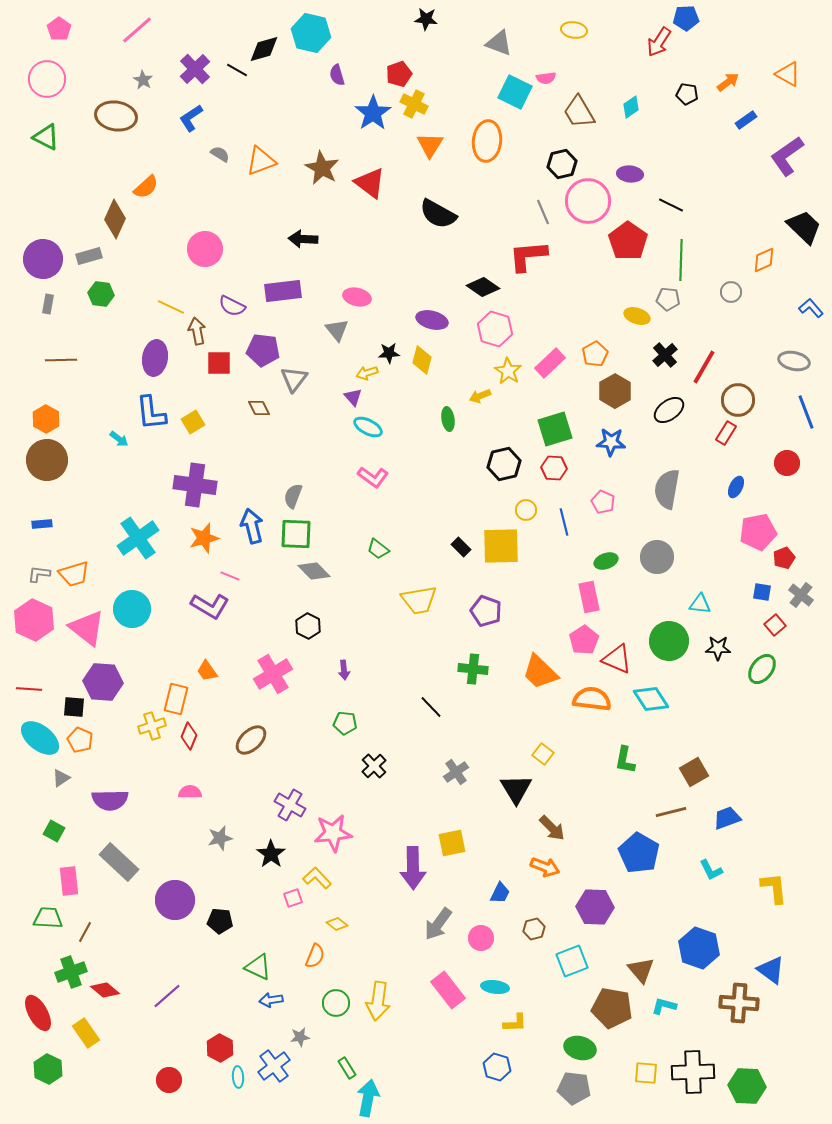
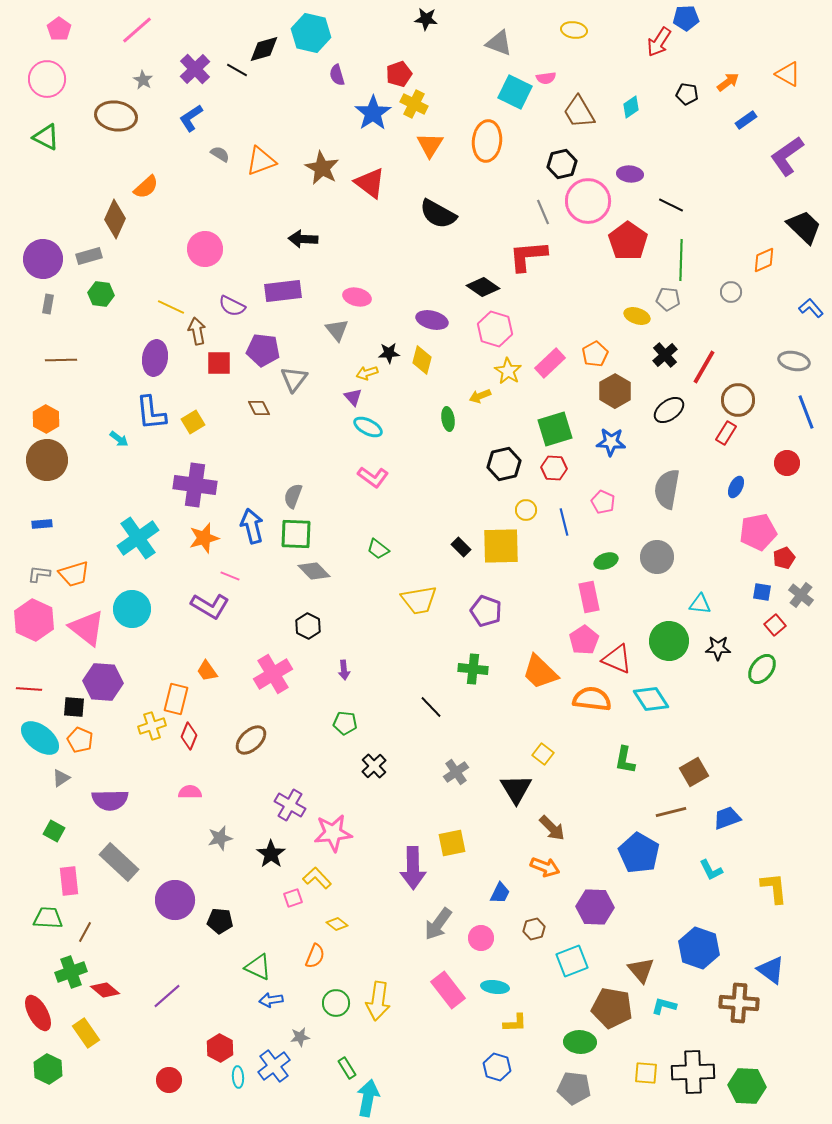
green ellipse at (580, 1048): moved 6 px up; rotated 12 degrees counterclockwise
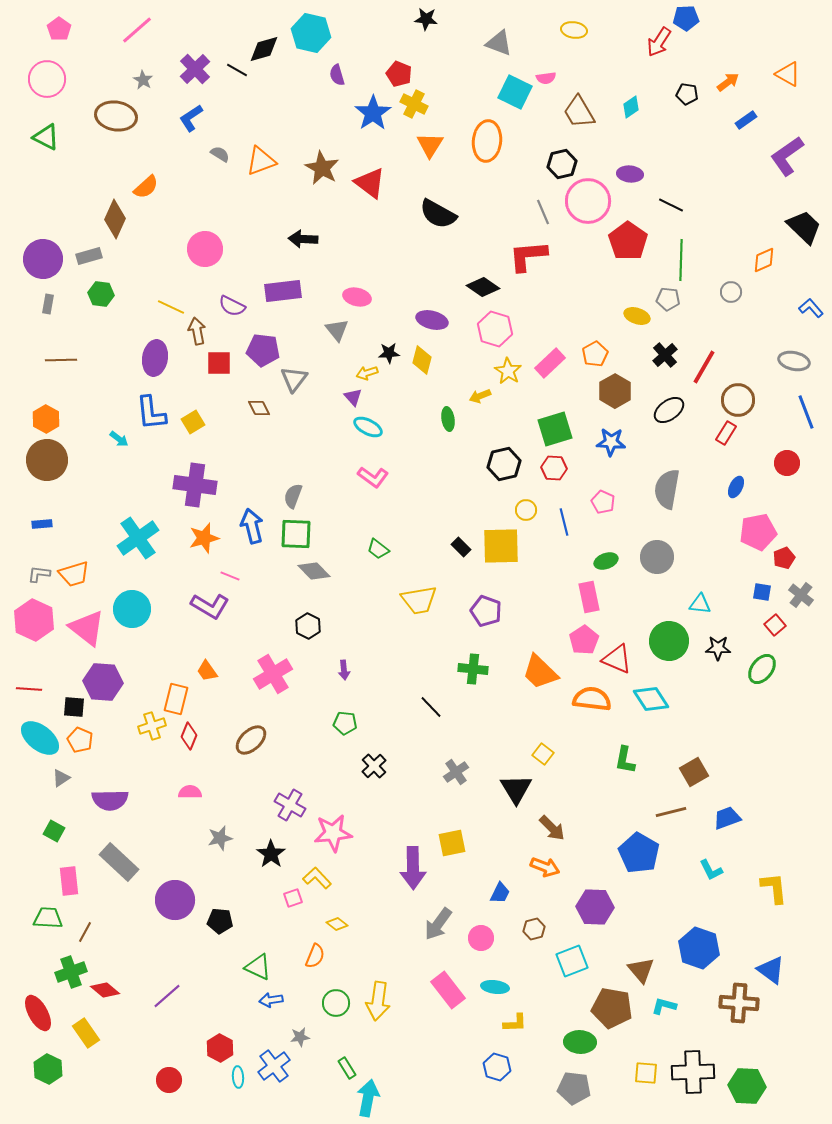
red pentagon at (399, 74): rotated 30 degrees counterclockwise
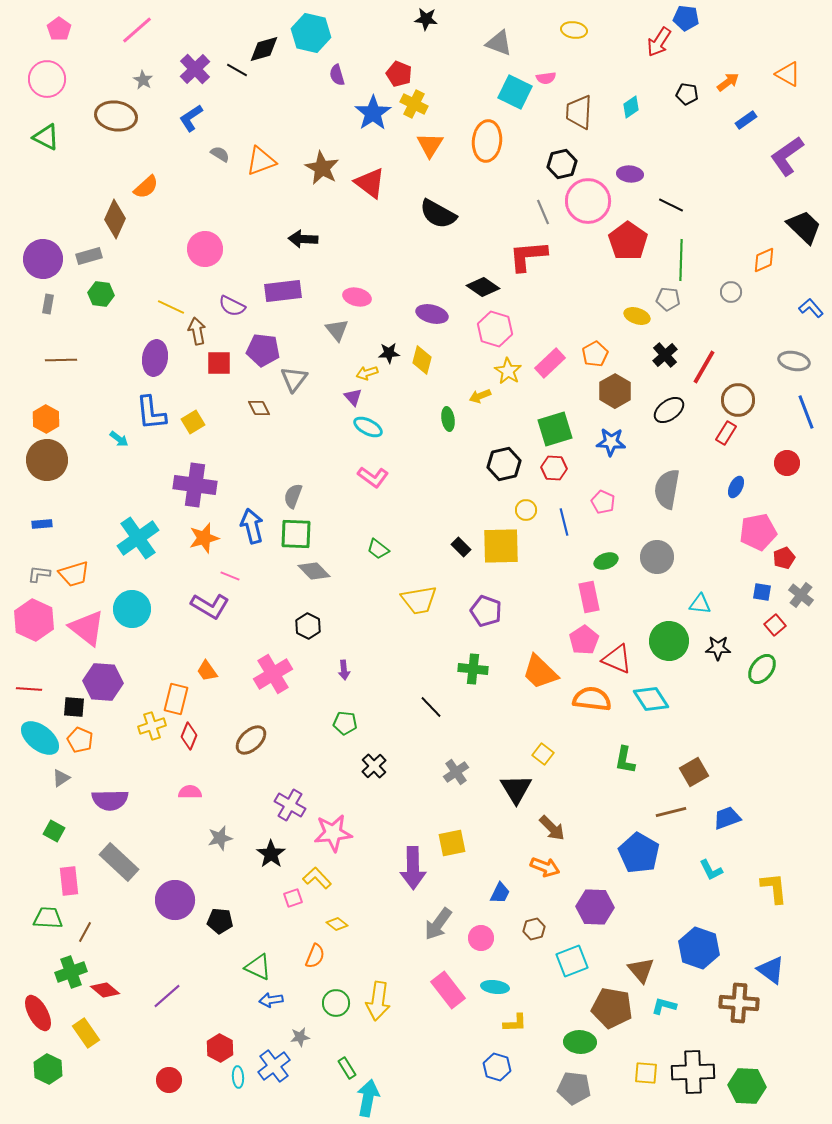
blue pentagon at (686, 18): rotated 10 degrees clockwise
brown trapezoid at (579, 112): rotated 33 degrees clockwise
purple ellipse at (432, 320): moved 6 px up
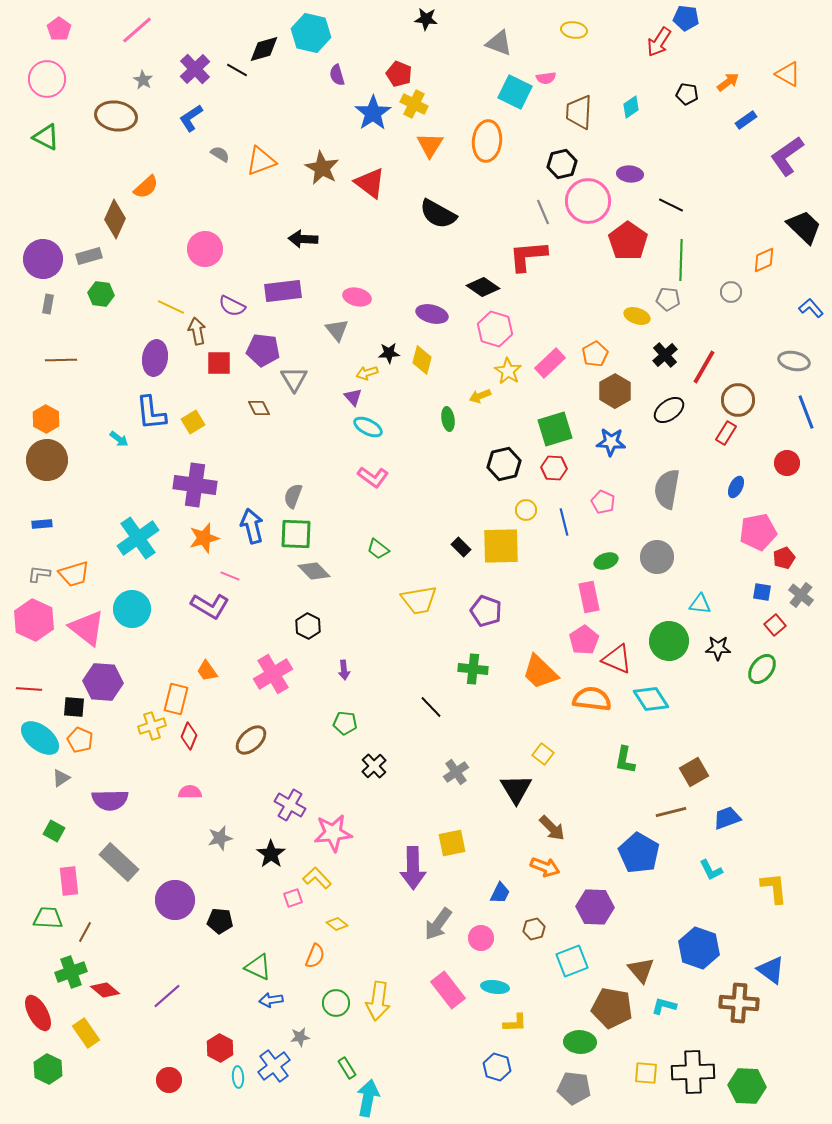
gray triangle at (294, 379): rotated 8 degrees counterclockwise
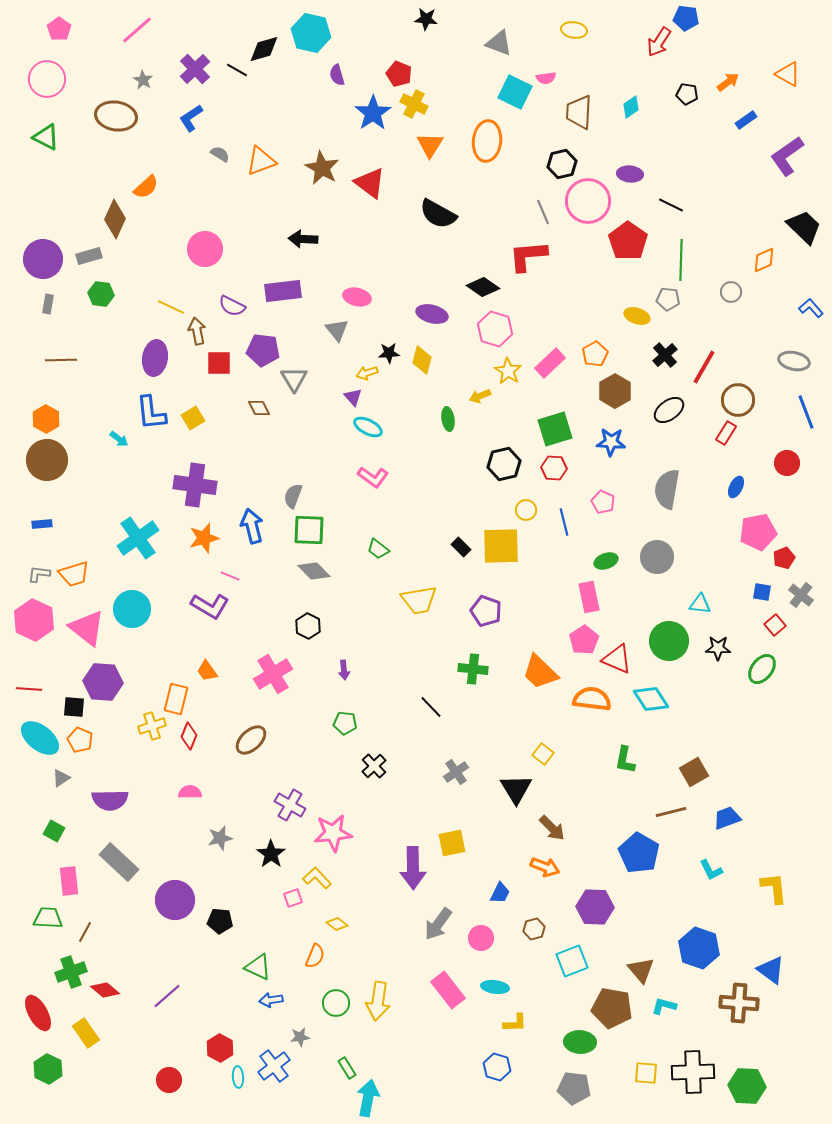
yellow square at (193, 422): moved 4 px up
green square at (296, 534): moved 13 px right, 4 px up
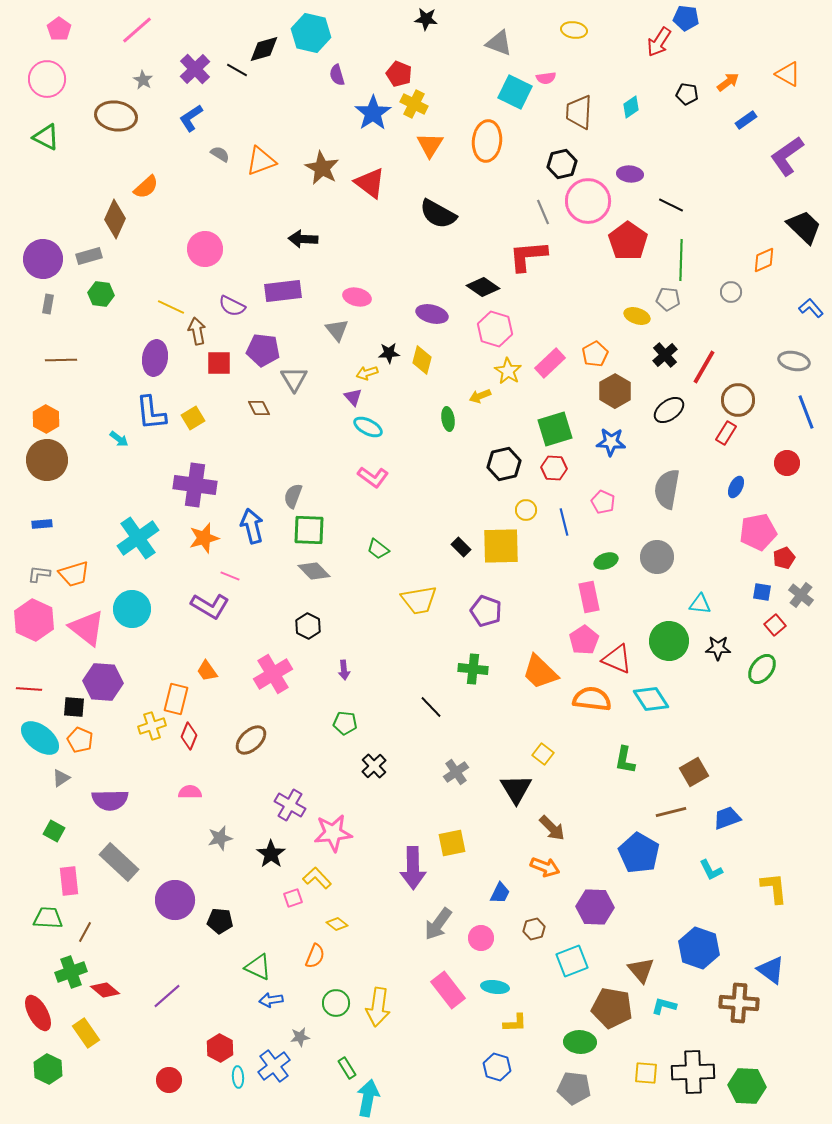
yellow arrow at (378, 1001): moved 6 px down
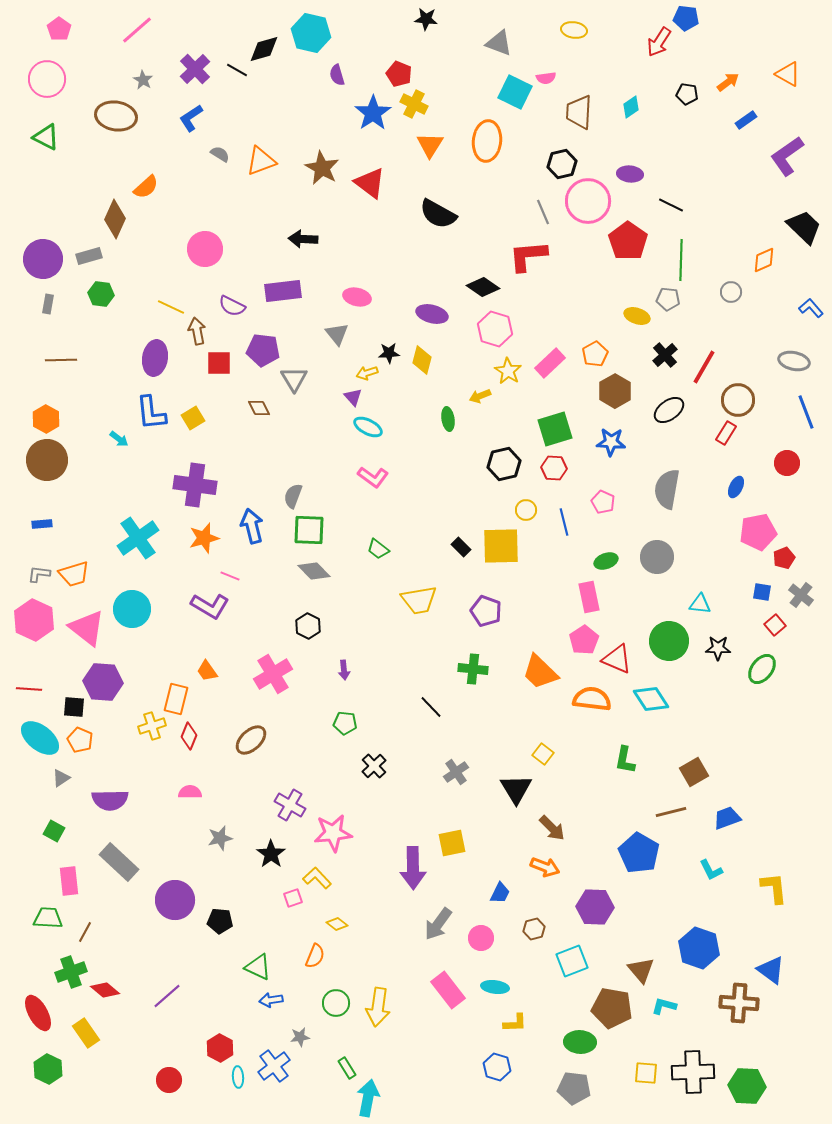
gray triangle at (337, 330): moved 4 px down
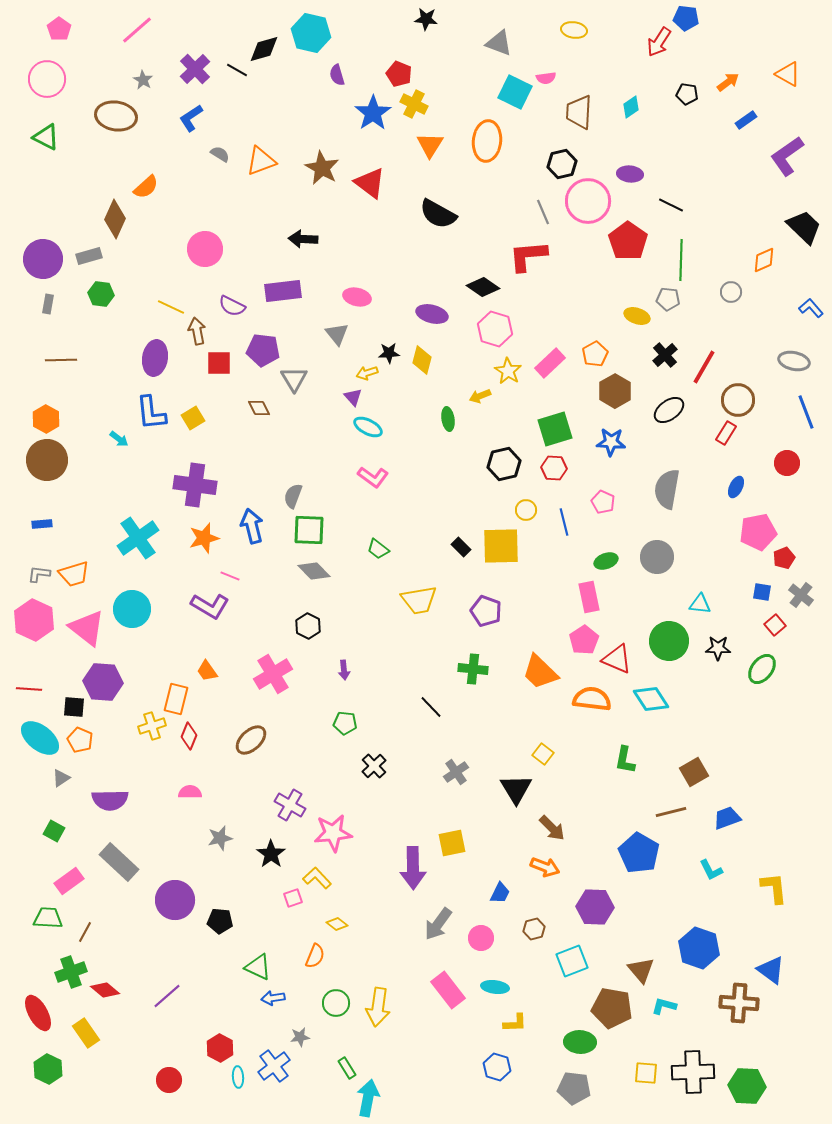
pink rectangle at (69, 881): rotated 60 degrees clockwise
blue arrow at (271, 1000): moved 2 px right, 2 px up
